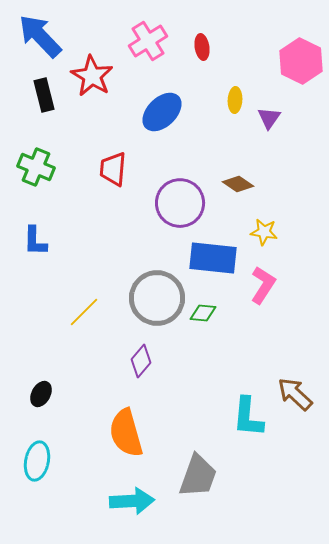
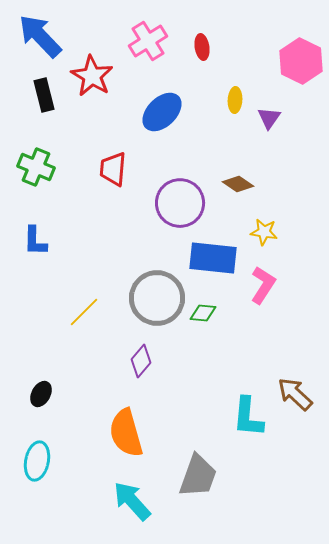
cyan arrow: rotated 129 degrees counterclockwise
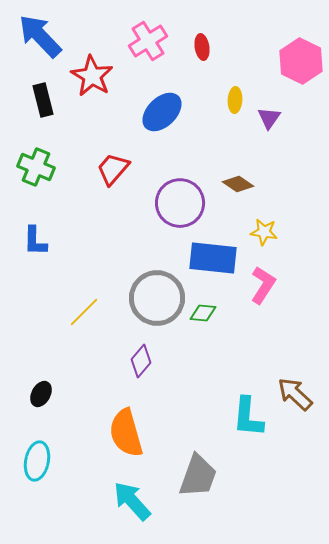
black rectangle: moved 1 px left, 5 px down
red trapezoid: rotated 36 degrees clockwise
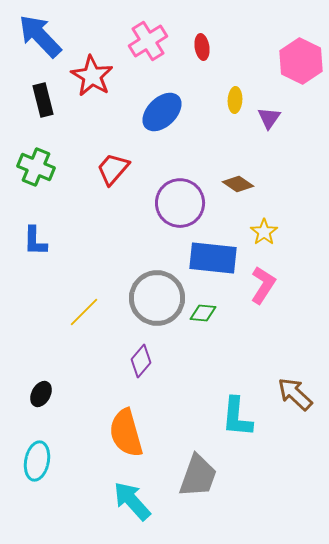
yellow star: rotated 28 degrees clockwise
cyan L-shape: moved 11 px left
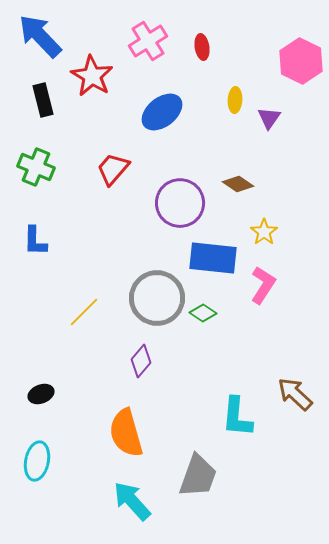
blue ellipse: rotated 6 degrees clockwise
green diamond: rotated 28 degrees clockwise
black ellipse: rotated 40 degrees clockwise
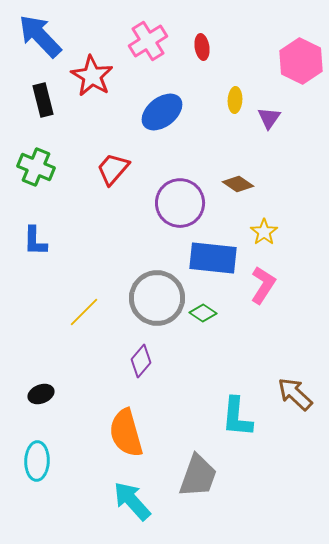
cyan ellipse: rotated 9 degrees counterclockwise
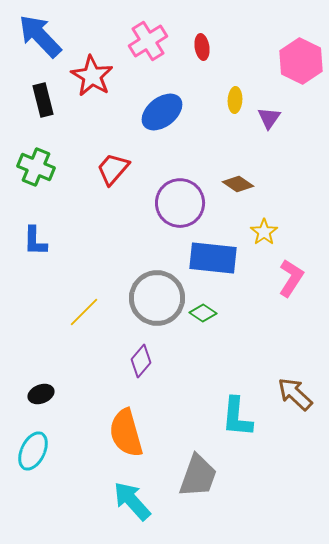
pink L-shape: moved 28 px right, 7 px up
cyan ellipse: moved 4 px left, 10 px up; rotated 24 degrees clockwise
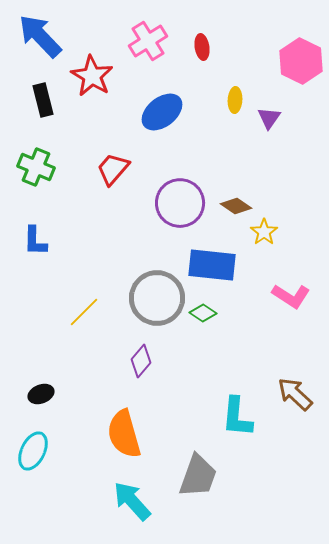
brown diamond: moved 2 px left, 22 px down
blue rectangle: moved 1 px left, 7 px down
pink L-shape: moved 18 px down; rotated 90 degrees clockwise
orange semicircle: moved 2 px left, 1 px down
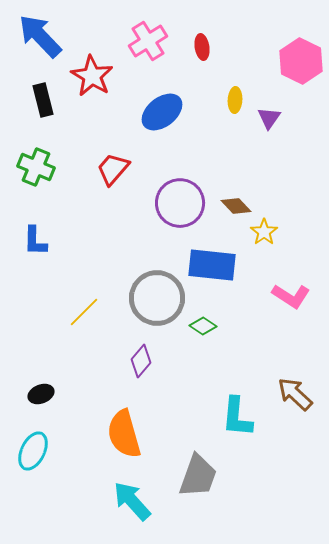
brown diamond: rotated 12 degrees clockwise
green diamond: moved 13 px down
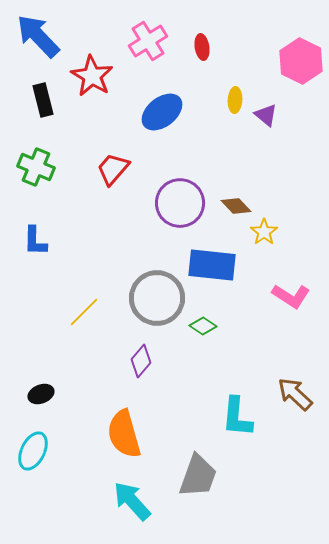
blue arrow: moved 2 px left
purple triangle: moved 3 px left, 3 px up; rotated 25 degrees counterclockwise
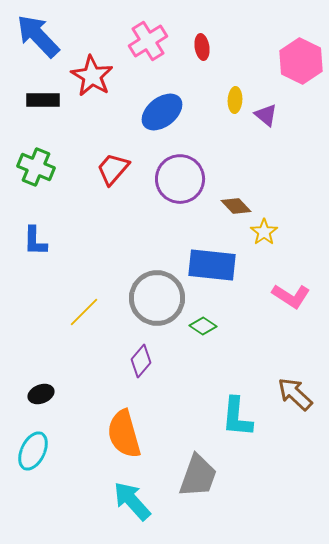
black rectangle: rotated 76 degrees counterclockwise
purple circle: moved 24 px up
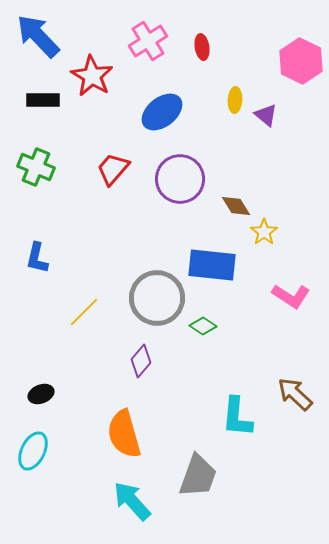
brown diamond: rotated 12 degrees clockwise
blue L-shape: moved 2 px right, 17 px down; rotated 12 degrees clockwise
